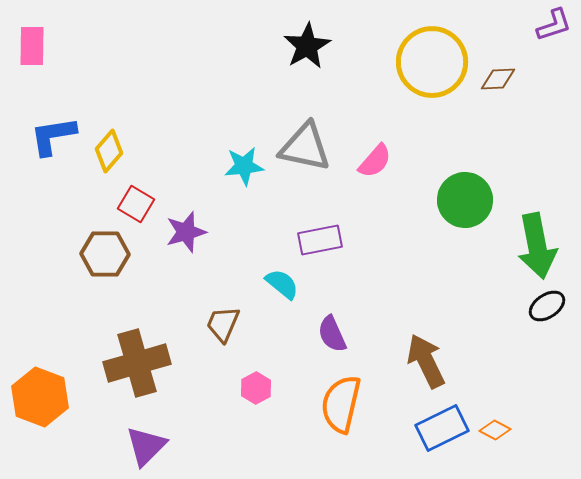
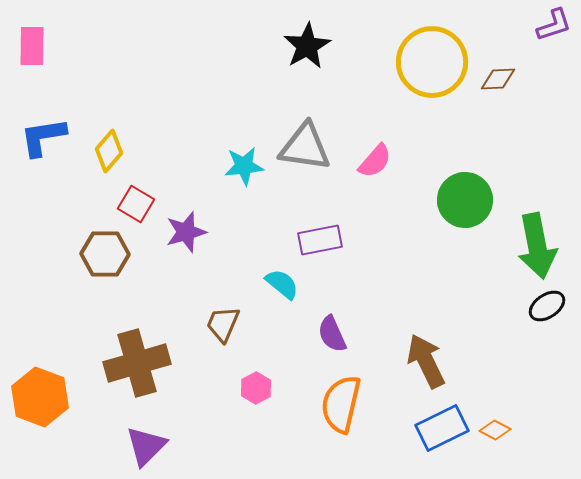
blue L-shape: moved 10 px left, 1 px down
gray triangle: rotated 4 degrees counterclockwise
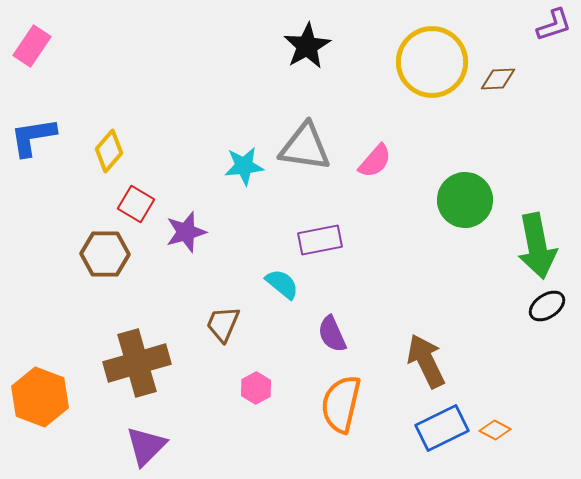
pink rectangle: rotated 33 degrees clockwise
blue L-shape: moved 10 px left
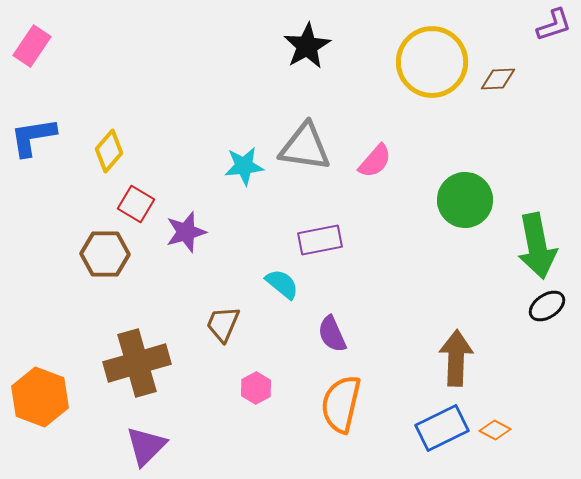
brown arrow: moved 30 px right, 3 px up; rotated 28 degrees clockwise
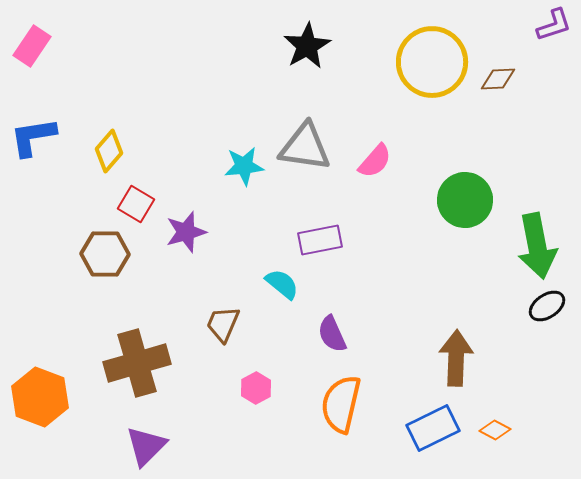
blue rectangle: moved 9 px left
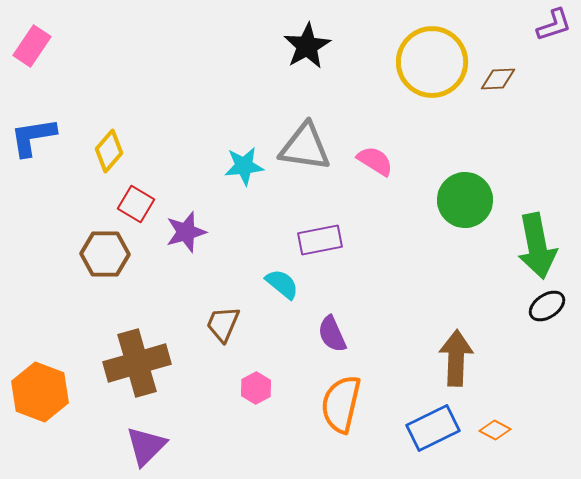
pink semicircle: rotated 99 degrees counterclockwise
orange hexagon: moved 5 px up
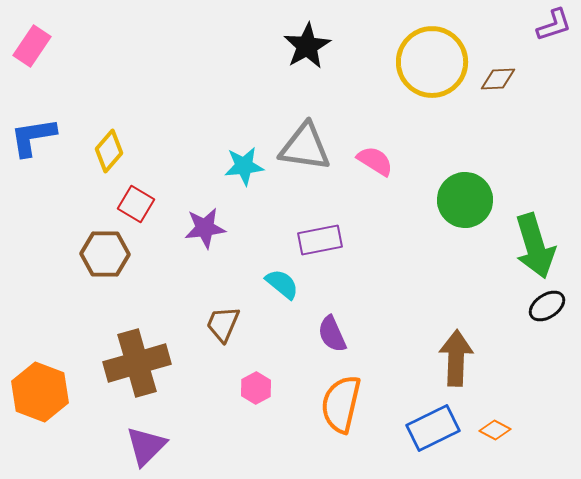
purple star: moved 19 px right, 4 px up; rotated 9 degrees clockwise
green arrow: moved 2 px left; rotated 6 degrees counterclockwise
